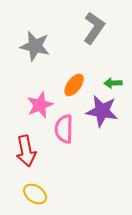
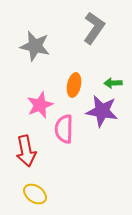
orange ellipse: rotated 25 degrees counterclockwise
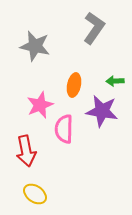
green arrow: moved 2 px right, 2 px up
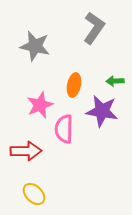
red arrow: rotated 80 degrees counterclockwise
yellow ellipse: moved 1 px left; rotated 10 degrees clockwise
